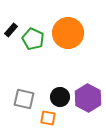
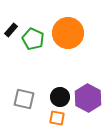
orange square: moved 9 px right
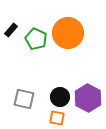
green pentagon: moved 3 px right
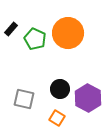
black rectangle: moved 1 px up
green pentagon: moved 1 px left
black circle: moved 8 px up
orange square: rotated 21 degrees clockwise
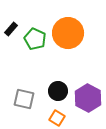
black circle: moved 2 px left, 2 px down
